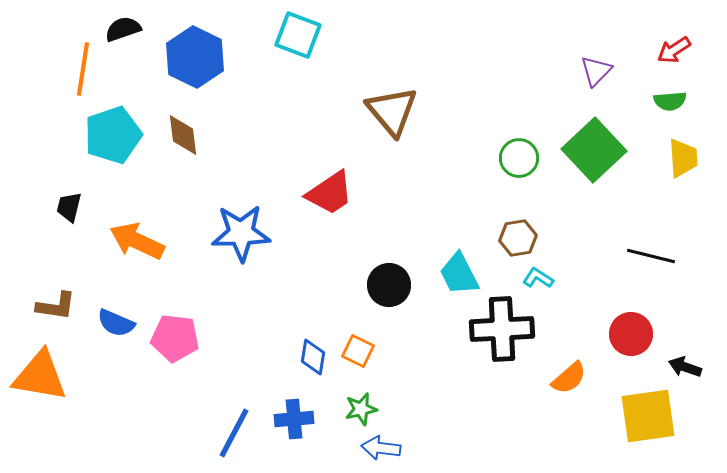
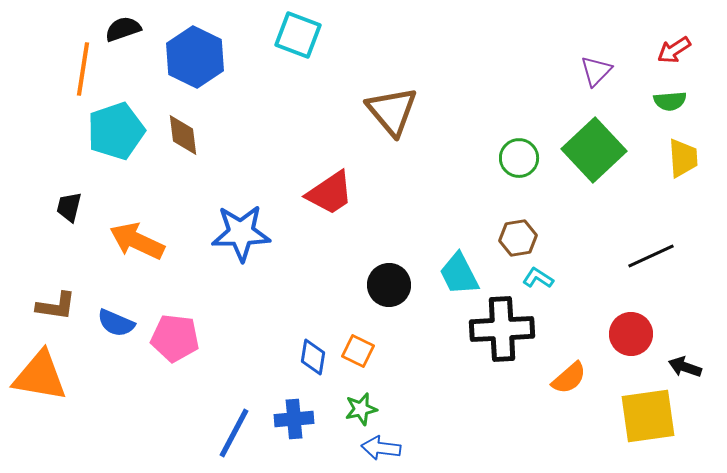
cyan pentagon: moved 3 px right, 4 px up
black line: rotated 39 degrees counterclockwise
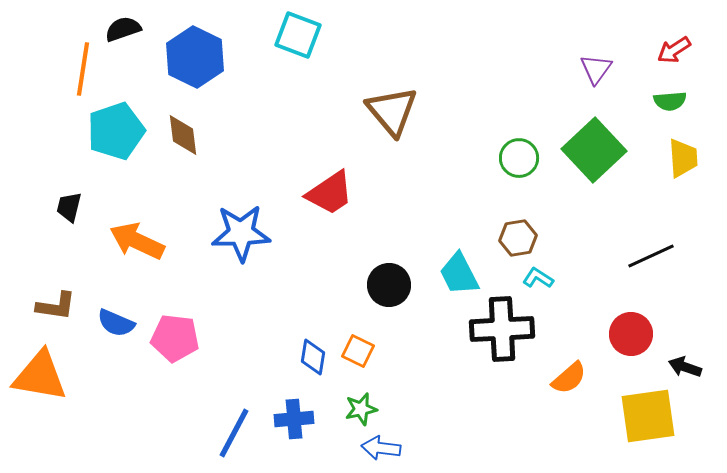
purple triangle: moved 2 px up; rotated 8 degrees counterclockwise
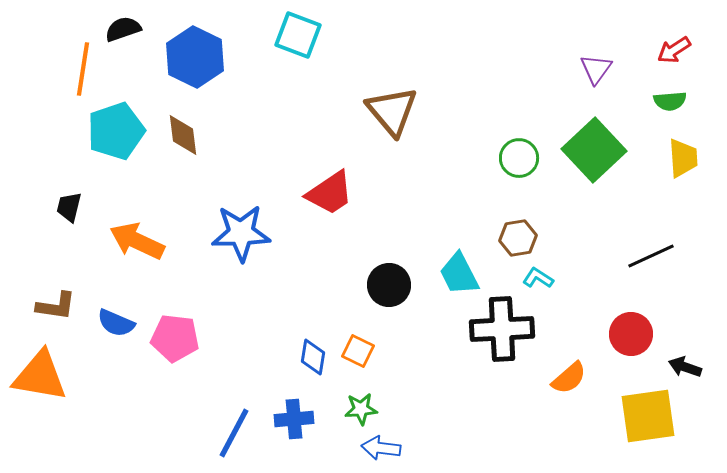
green star: rotated 8 degrees clockwise
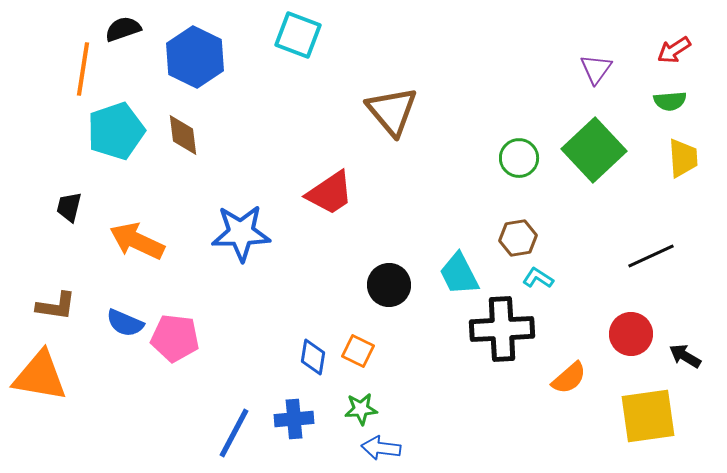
blue semicircle: moved 9 px right
black arrow: moved 11 px up; rotated 12 degrees clockwise
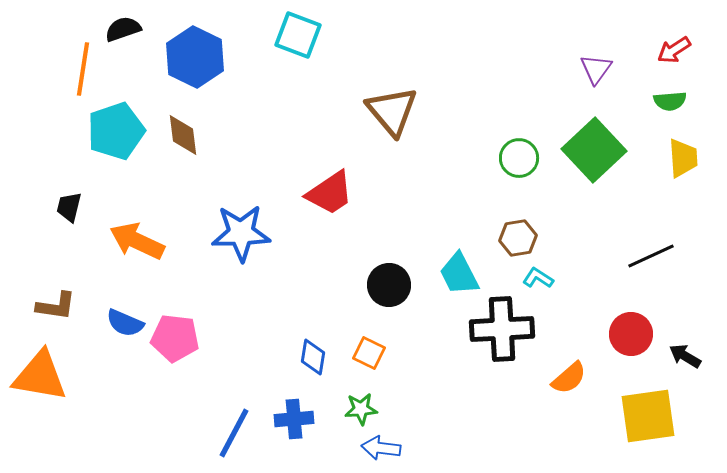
orange square: moved 11 px right, 2 px down
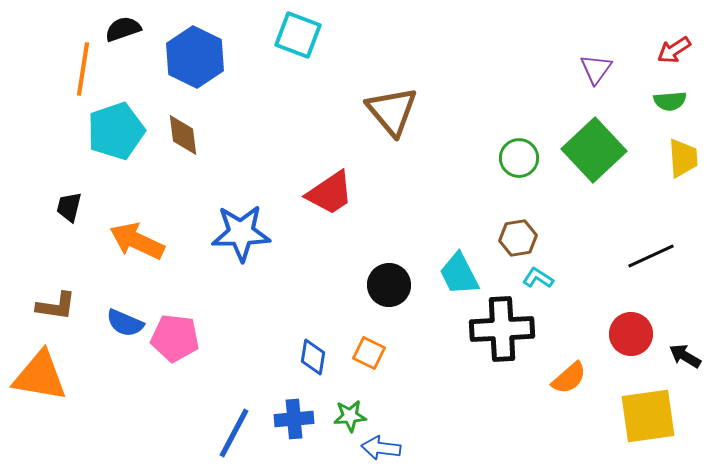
green star: moved 11 px left, 7 px down
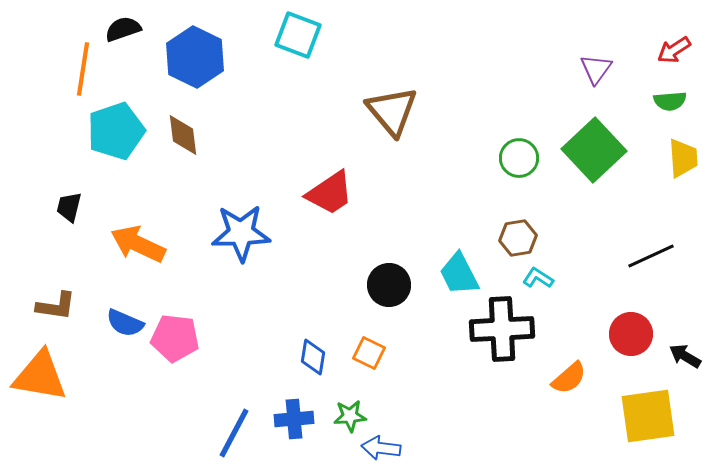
orange arrow: moved 1 px right, 3 px down
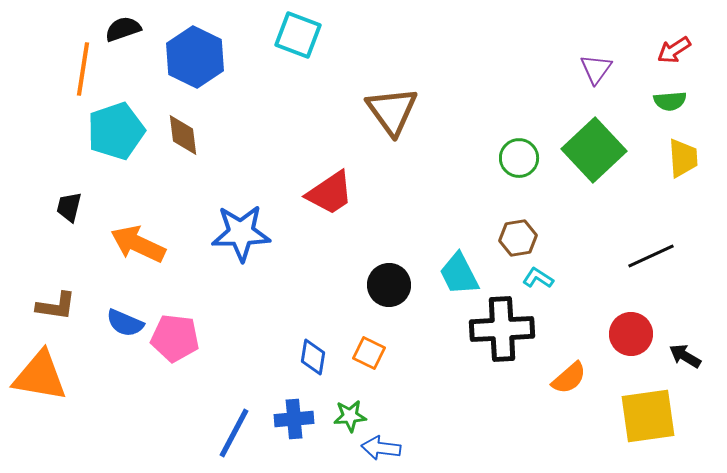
brown triangle: rotated 4 degrees clockwise
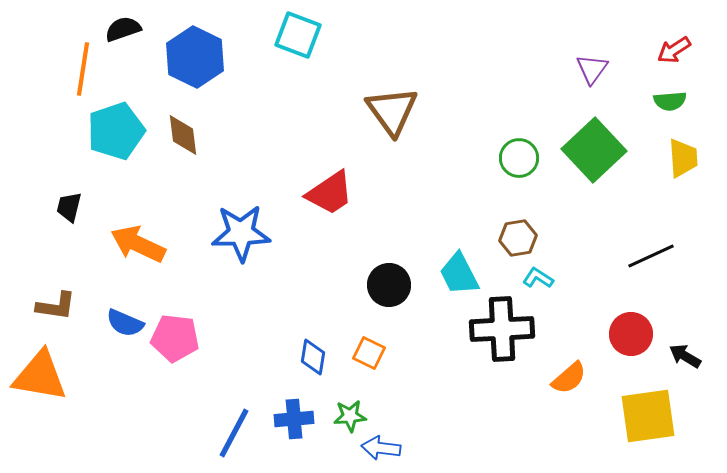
purple triangle: moved 4 px left
